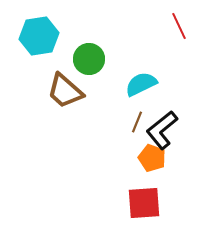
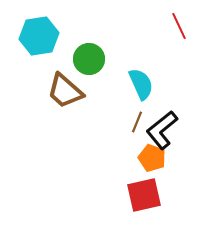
cyan semicircle: rotated 92 degrees clockwise
red square: moved 8 px up; rotated 9 degrees counterclockwise
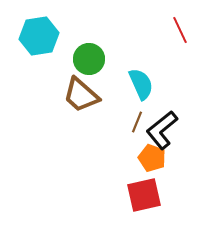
red line: moved 1 px right, 4 px down
brown trapezoid: moved 16 px right, 4 px down
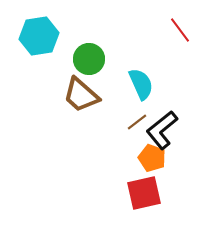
red line: rotated 12 degrees counterclockwise
brown line: rotated 30 degrees clockwise
red square: moved 2 px up
